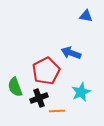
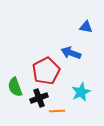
blue triangle: moved 11 px down
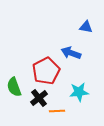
green semicircle: moved 1 px left
cyan star: moved 2 px left; rotated 18 degrees clockwise
black cross: rotated 18 degrees counterclockwise
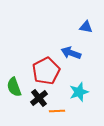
cyan star: rotated 12 degrees counterclockwise
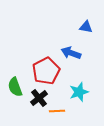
green semicircle: moved 1 px right
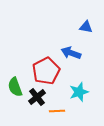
black cross: moved 2 px left, 1 px up
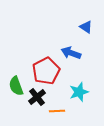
blue triangle: rotated 24 degrees clockwise
green semicircle: moved 1 px right, 1 px up
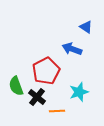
blue arrow: moved 1 px right, 4 px up
black cross: rotated 12 degrees counterclockwise
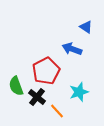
orange line: rotated 49 degrees clockwise
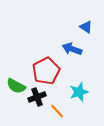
green semicircle: rotated 42 degrees counterclockwise
black cross: rotated 30 degrees clockwise
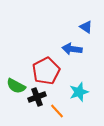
blue arrow: rotated 12 degrees counterclockwise
